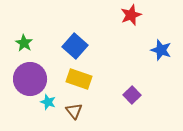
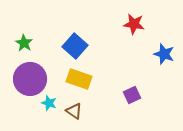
red star: moved 3 px right, 9 px down; rotated 30 degrees clockwise
blue star: moved 3 px right, 4 px down
purple square: rotated 18 degrees clockwise
cyan star: moved 1 px right, 1 px down
brown triangle: rotated 18 degrees counterclockwise
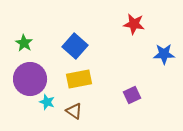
blue star: rotated 20 degrees counterclockwise
yellow rectangle: rotated 30 degrees counterclockwise
cyan star: moved 2 px left, 1 px up
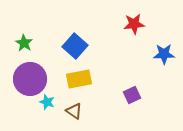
red star: rotated 15 degrees counterclockwise
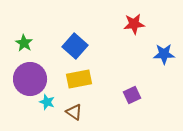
brown triangle: moved 1 px down
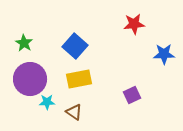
cyan star: rotated 21 degrees counterclockwise
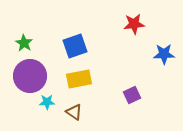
blue square: rotated 30 degrees clockwise
purple circle: moved 3 px up
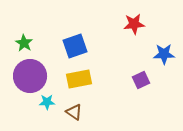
purple square: moved 9 px right, 15 px up
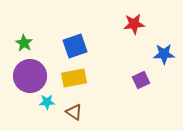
yellow rectangle: moved 5 px left, 1 px up
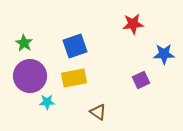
red star: moved 1 px left
brown triangle: moved 24 px right
